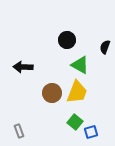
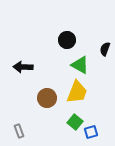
black semicircle: moved 2 px down
brown circle: moved 5 px left, 5 px down
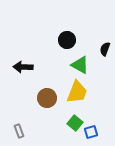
green square: moved 1 px down
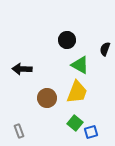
black arrow: moved 1 px left, 2 px down
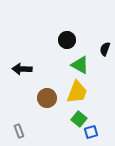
green square: moved 4 px right, 4 px up
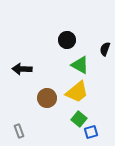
yellow trapezoid: rotated 30 degrees clockwise
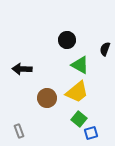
blue square: moved 1 px down
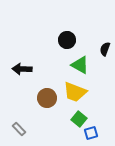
yellow trapezoid: moved 2 px left; rotated 60 degrees clockwise
gray rectangle: moved 2 px up; rotated 24 degrees counterclockwise
